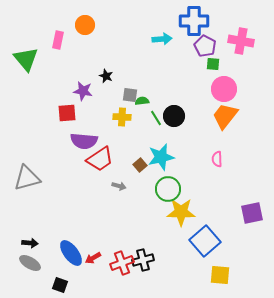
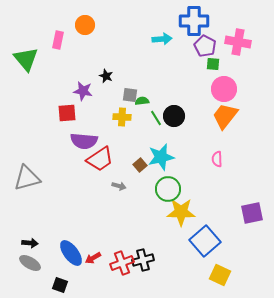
pink cross: moved 3 px left, 1 px down
yellow square: rotated 20 degrees clockwise
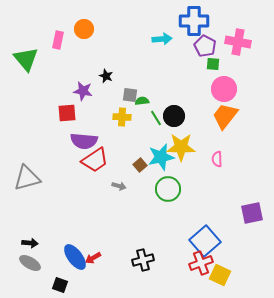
orange circle: moved 1 px left, 4 px down
red trapezoid: moved 5 px left, 1 px down
yellow star: moved 65 px up
blue ellipse: moved 4 px right, 4 px down
red cross: moved 79 px right
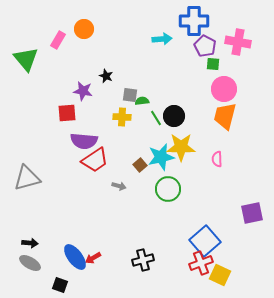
pink rectangle: rotated 18 degrees clockwise
orange trapezoid: rotated 24 degrees counterclockwise
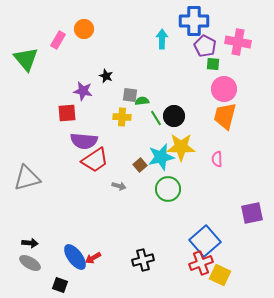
cyan arrow: rotated 84 degrees counterclockwise
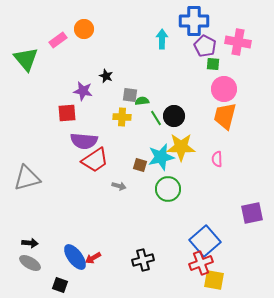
pink rectangle: rotated 24 degrees clockwise
brown square: rotated 32 degrees counterclockwise
yellow square: moved 6 px left, 5 px down; rotated 15 degrees counterclockwise
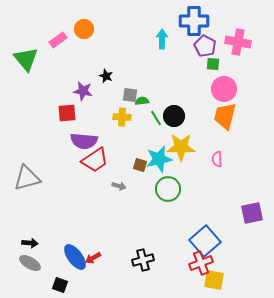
cyan star: moved 2 px left, 2 px down
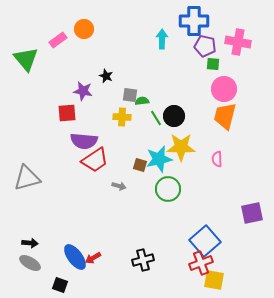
purple pentagon: rotated 15 degrees counterclockwise
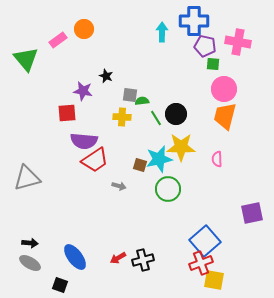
cyan arrow: moved 7 px up
black circle: moved 2 px right, 2 px up
red arrow: moved 25 px right
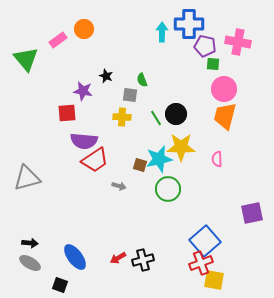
blue cross: moved 5 px left, 3 px down
green semicircle: moved 21 px up; rotated 104 degrees counterclockwise
